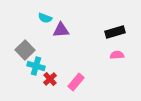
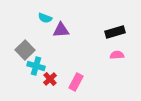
pink rectangle: rotated 12 degrees counterclockwise
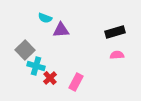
red cross: moved 1 px up
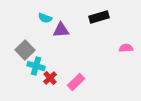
black rectangle: moved 16 px left, 15 px up
pink semicircle: moved 9 px right, 7 px up
pink rectangle: rotated 18 degrees clockwise
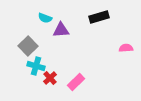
gray square: moved 3 px right, 4 px up
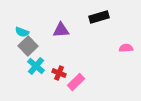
cyan semicircle: moved 23 px left, 14 px down
cyan cross: rotated 24 degrees clockwise
red cross: moved 9 px right, 5 px up; rotated 24 degrees counterclockwise
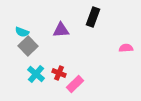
black rectangle: moved 6 px left; rotated 54 degrees counterclockwise
cyan cross: moved 8 px down
pink rectangle: moved 1 px left, 2 px down
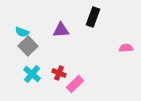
cyan cross: moved 4 px left
